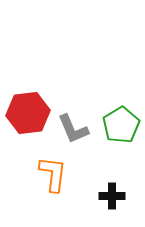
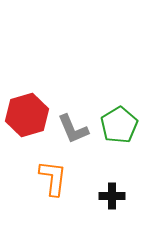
red hexagon: moved 1 px left, 2 px down; rotated 9 degrees counterclockwise
green pentagon: moved 2 px left
orange L-shape: moved 4 px down
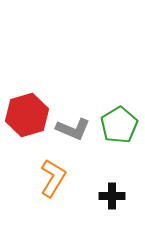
gray L-shape: rotated 44 degrees counterclockwise
orange L-shape: rotated 24 degrees clockwise
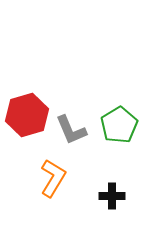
gray L-shape: moved 2 px left, 1 px down; rotated 44 degrees clockwise
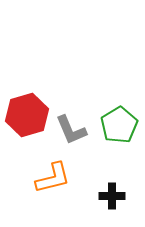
orange L-shape: rotated 45 degrees clockwise
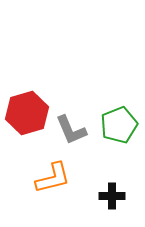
red hexagon: moved 2 px up
green pentagon: rotated 9 degrees clockwise
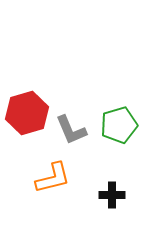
green pentagon: rotated 6 degrees clockwise
black cross: moved 1 px up
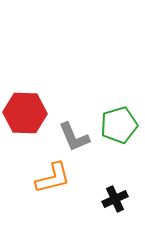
red hexagon: moved 2 px left; rotated 18 degrees clockwise
gray L-shape: moved 3 px right, 7 px down
black cross: moved 3 px right, 4 px down; rotated 25 degrees counterclockwise
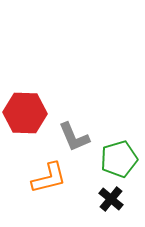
green pentagon: moved 34 px down
orange L-shape: moved 4 px left
black cross: moved 4 px left; rotated 25 degrees counterclockwise
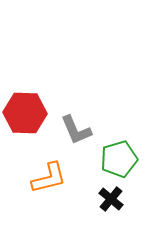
gray L-shape: moved 2 px right, 7 px up
